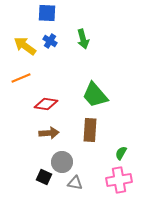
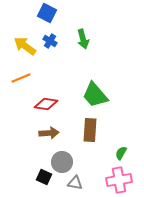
blue square: rotated 24 degrees clockwise
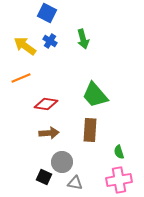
green semicircle: moved 2 px left, 1 px up; rotated 48 degrees counterclockwise
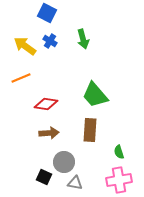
gray circle: moved 2 px right
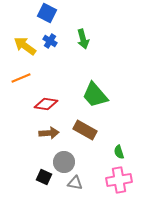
brown rectangle: moved 5 px left; rotated 65 degrees counterclockwise
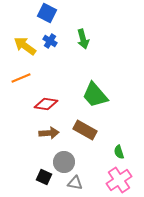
pink cross: rotated 25 degrees counterclockwise
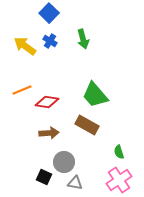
blue square: moved 2 px right; rotated 18 degrees clockwise
orange line: moved 1 px right, 12 px down
red diamond: moved 1 px right, 2 px up
brown rectangle: moved 2 px right, 5 px up
